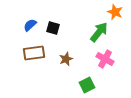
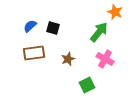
blue semicircle: moved 1 px down
brown star: moved 2 px right
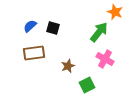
brown star: moved 7 px down
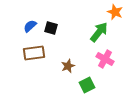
black square: moved 2 px left
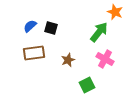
brown star: moved 6 px up
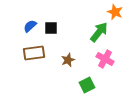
black square: rotated 16 degrees counterclockwise
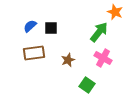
pink cross: moved 2 px left, 1 px up
green square: rotated 28 degrees counterclockwise
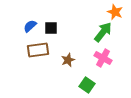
green arrow: moved 4 px right
brown rectangle: moved 4 px right, 3 px up
